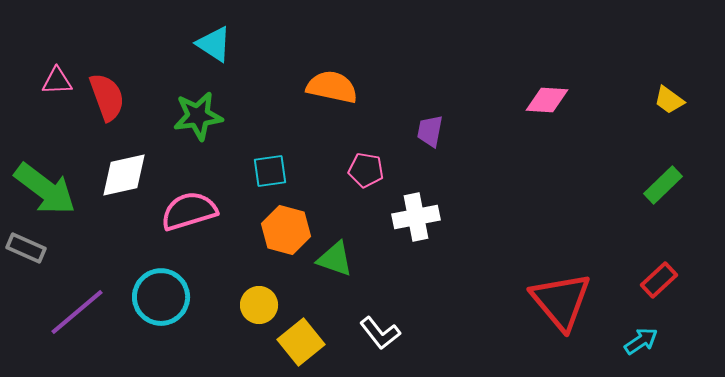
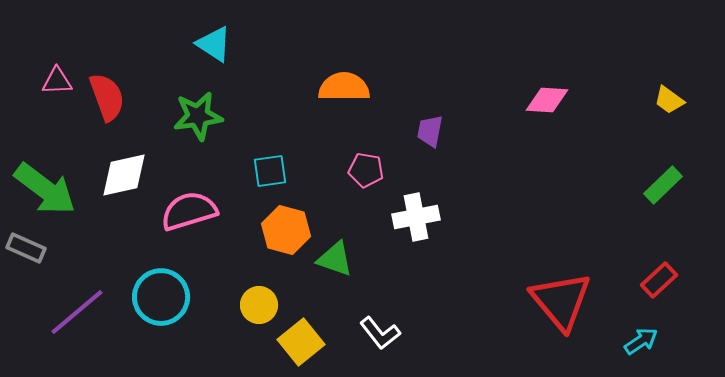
orange semicircle: moved 12 px right; rotated 12 degrees counterclockwise
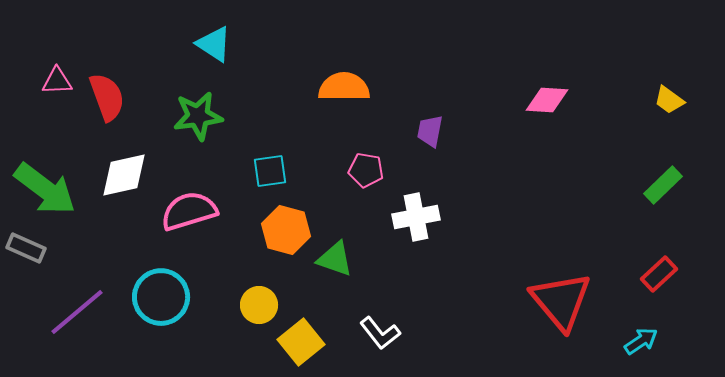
red rectangle: moved 6 px up
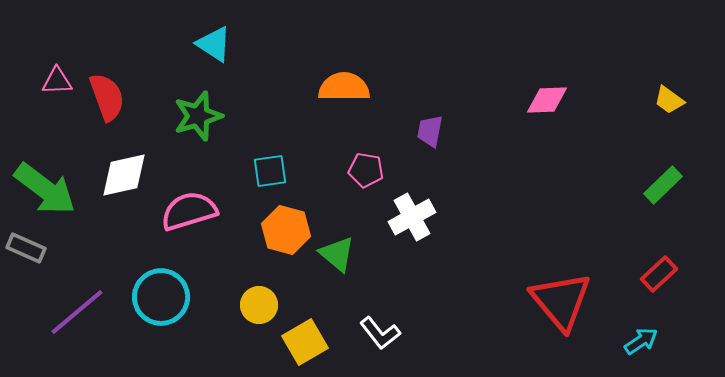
pink diamond: rotated 6 degrees counterclockwise
green star: rotated 9 degrees counterclockwise
white cross: moved 4 px left; rotated 18 degrees counterclockwise
green triangle: moved 2 px right, 5 px up; rotated 21 degrees clockwise
yellow square: moved 4 px right; rotated 9 degrees clockwise
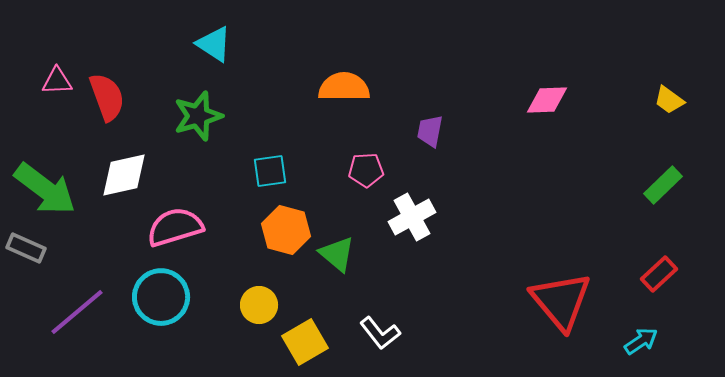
pink pentagon: rotated 12 degrees counterclockwise
pink semicircle: moved 14 px left, 16 px down
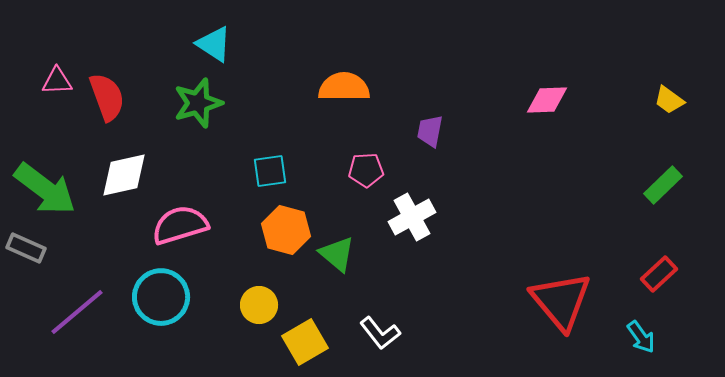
green star: moved 13 px up
pink semicircle: moved 5 px right, 2 px up
cyan arrow: moved 4 px up; rotated 88 degrees clockwise
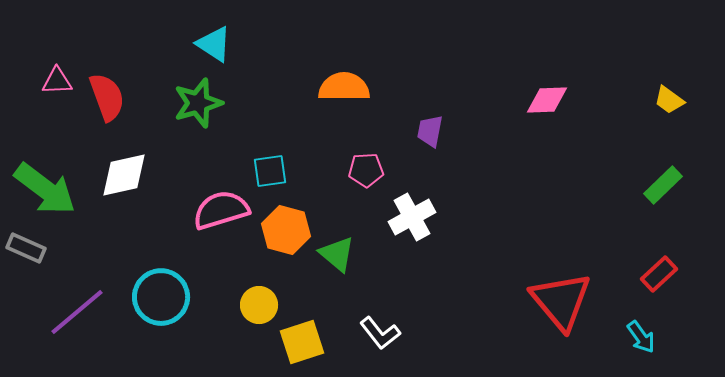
pink semicircle: moved 41 px right, 15 px up
yellow square: moved 3 px left; rotated 12 degrees clockwise
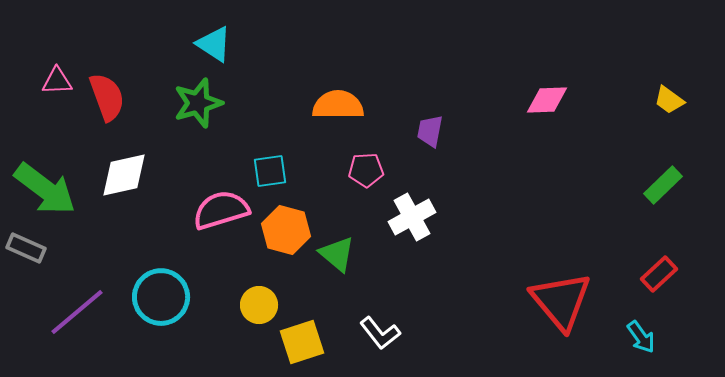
orange semicircle: moved 6 px left, 18 px down
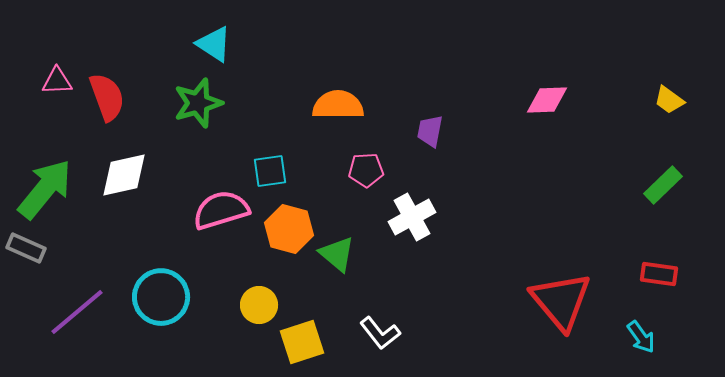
green arrow: rotated 88 degrees counterclockwise
orange hexagon: moved 3 px right, 1 px up
red rectangle: rotated 51 degrees clockwise
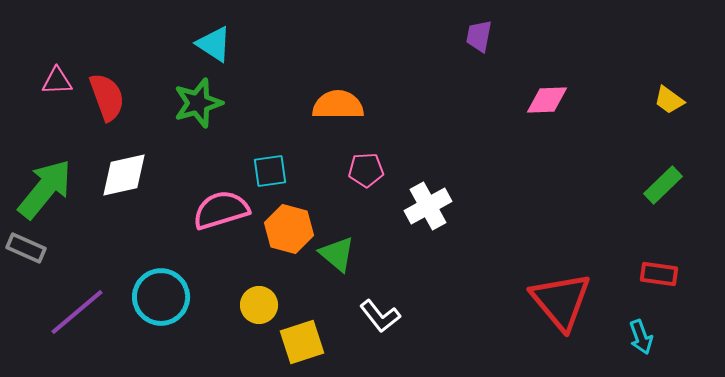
purple trapezoid: moved 49 px right, 95 px up
white cross: moved 16 px right, 11 px up
white L-shape: moved 17 px up
cyan arrow: rotated 16 degrees clockwise
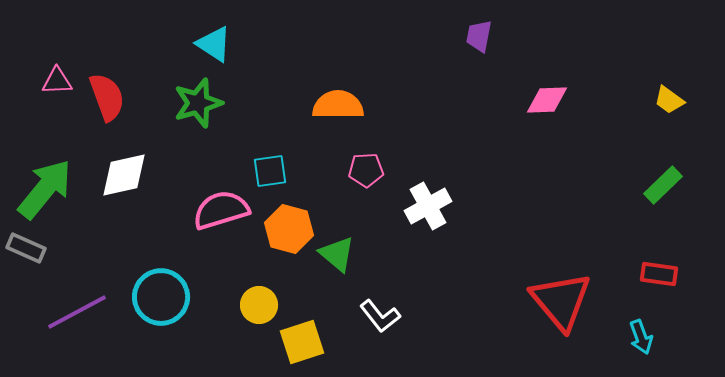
purple line: rotated 12 degrees clockwise
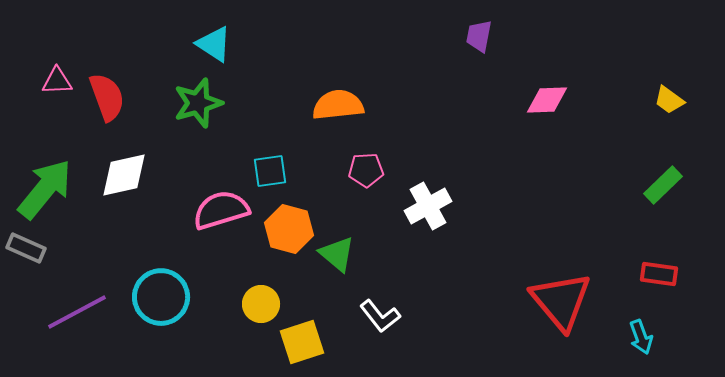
orange semicircle: rotated 6 degrees counterclockwise
yellow circle: moved 2 px right, 1 px up
